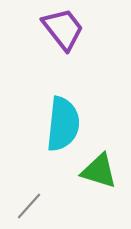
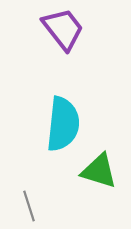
gray line: rotated 60 degrees counterclockwise
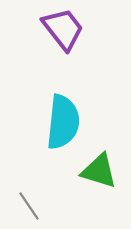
cyan semicircle: moved 2 px up
gray line: rotated 16 degrees counterclockwise
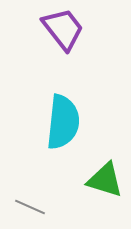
green triangle: moved 6 px right, 9 px down
gray line: moved 1 px right, 1 px down; rotated 32 degrees counterclockwise
